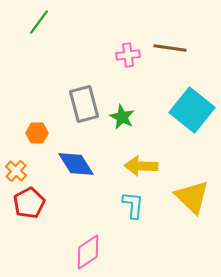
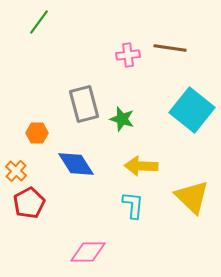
green star: moved 2 px down; rotated 10 degrees counterclockwise
pink diamond: rotated 33 degrees clockwise
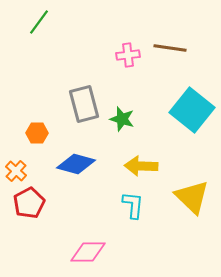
blue diamond: rotated 42 degrees counterclockwise
